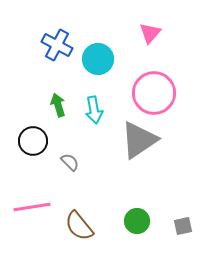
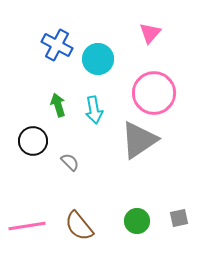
pink line: moved 5 px left, 19 px down
gray square: moved 4 px left, 8 px up
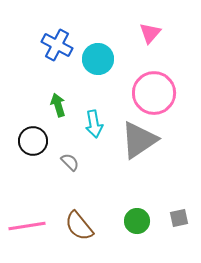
cyan arrow: moved 14 px down
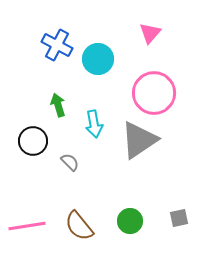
green circle: moved 7 px left
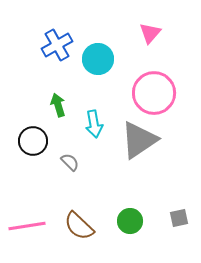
blue cross: rotated 32 degrees clockwise
brown semicircle: rotated 8 degrees counterclockwise
